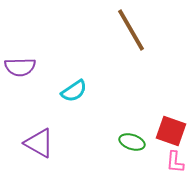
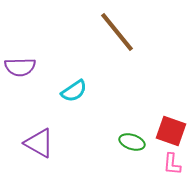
brown line: moved 14 px left, 2 px down; rotated 9 degrees counterclockwise
pink L-shape: moved 3 px left, 2 px down
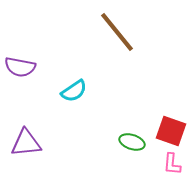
purple semicircle: rotated 12 degrees clockwise
purple triangle: moved 13 px left; rotated 36 degrees counterclockwise
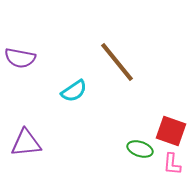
brown line: moved 30 px down
purple semicircle: moved 9 px up
green ellipse: moved 8 px right, 7 px down
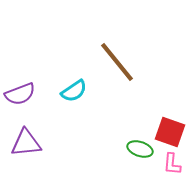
purple semicircle: moved 36 px down; rotated 32 degrees counterclockwise
red square: moved 1 px left, 1 px down
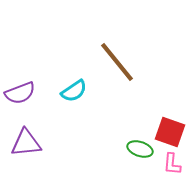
purple semicircle: moved 1 px up
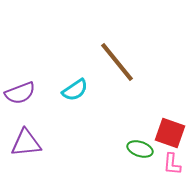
cyan semicircle: moved 1 px right, 1 px up
red square: moved 1 px down
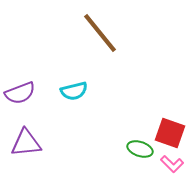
brown line: moved 17 px left, 29 px up
cyan semicircle: moved 1 px left, 1 px down; rotated 20 degrees clockwise
pink L-shape: rotated 50 degrees counterclockwise
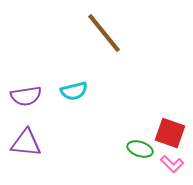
brown line: moved 4 px right
purple semicircle: moved 6 px right, 3 px down; rotated 12 degrees clockwise
purple triangle: rotated 12 degrees clockwise
